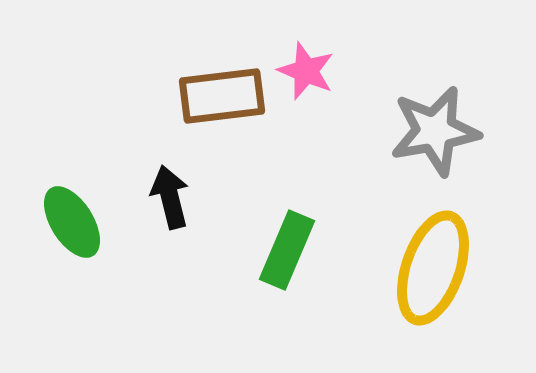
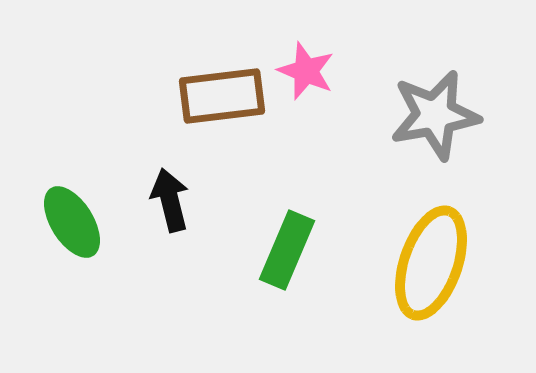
gray star: moved 16 px up
black arrow: moved 3 px down
yellow ellipse: moved 2 px left, 5 px up
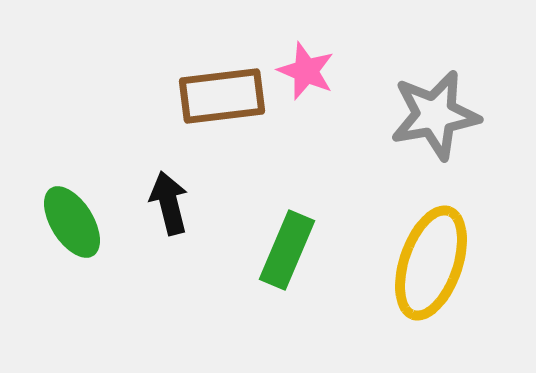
black arrow: moved 1 px left, 3 px down
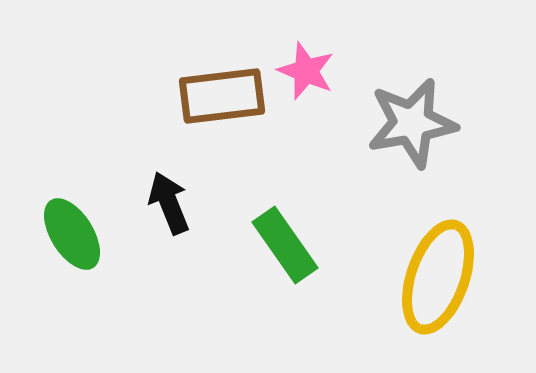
gray star: moved 23 px left, 8 px down
black arrow: rotated 8 degrees counterclockwise
green ellipse: moved 12 px down
green rectangle: moved 2 px left, 5 px up; rotated 58 degrees counterclockwise
yellow ellipse: moved 7 px right, 14 px down
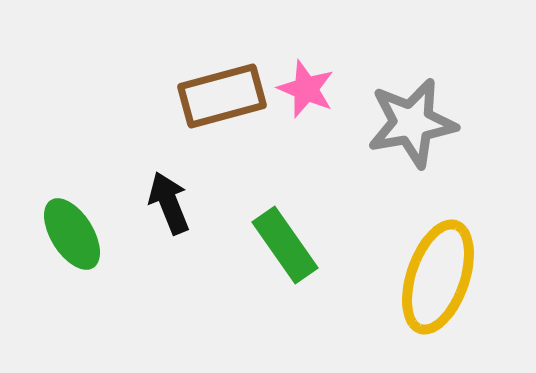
pink star: moved 18 px down
brown rectangle: rotated 8 degrees counterclockwise
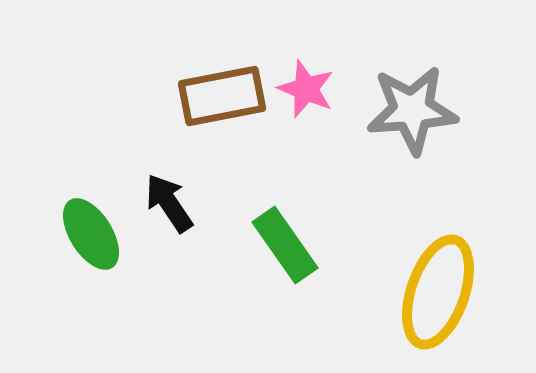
brown rectangle: rotated 4 degrees clockwise
gray star: moved 13 px up; rotated 6 degrees clockwise
black arrow: rotated 12 degrees counterclockwise
green ellipse: moved 19 px right
yellow ellipse: moved 15 px down
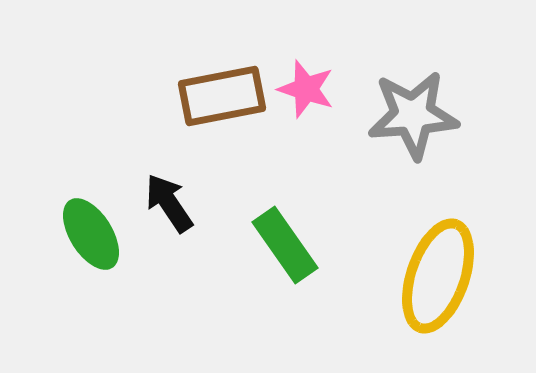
pink star: rotated 4 degrees counterclockwise
gray star: moved 1 px right, 5 px down
yellow ellipse: moved 16 px up
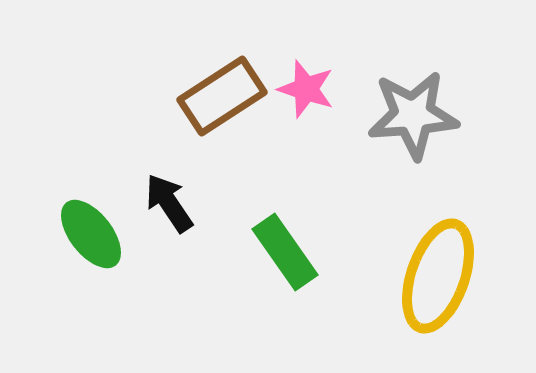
brown rectangle: rotated 22 degrees counterclockwise
green ellipse: rotated 6 degrees counterclockwise
green rectangle: moved 7 px down
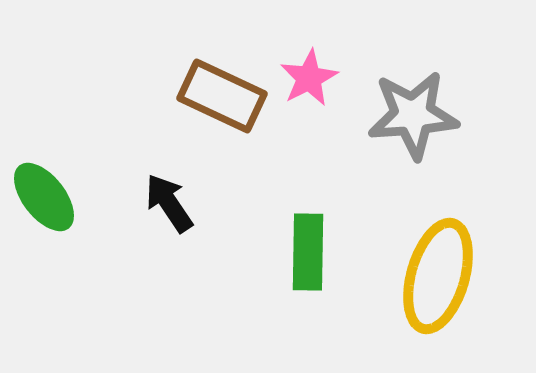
pink star: moved 3 px right, 11 px up; rotated 26 degrees clockwise
brown rectangle: rotated 58 degrees clockwise
green ellipse: moved 47 px left, 37 px up
green rectangle: moved 23 px right; rotated 36 degrees clockwise
yellow ellipse: rotated 3 degrees counterclockwise
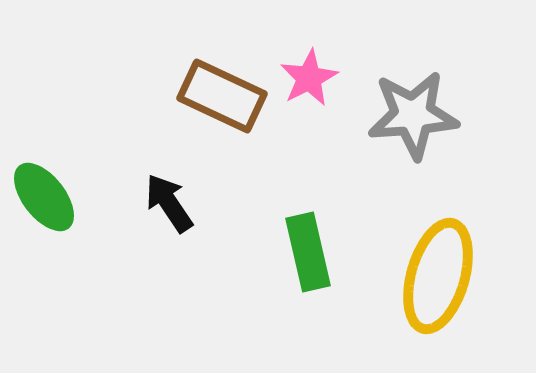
green rectangle: rotated 14 degrees counterclockwise
